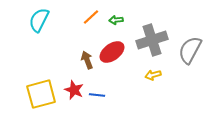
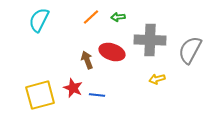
green arrow: moved 2 px right, 3 px up
gray cross: moved 2 px left; rotated 20 degrees clockwise
red ellipse: rotated 55 degrees clockwise
yellow arrow: moved 4 px right, 4 px down
red star: moved 1 px left, 2 px up
yellow square: moved 1 px left, 1 px down
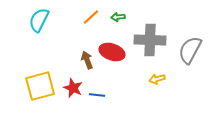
yellow square: moved 9 px up
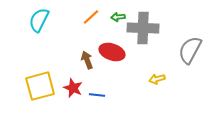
gray cross: moved 7 px left, 12 px up
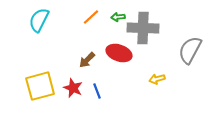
red ellipse: moved 7 px right, 1 px down
brown arrow: rotated 114 degrees counterclockwise
blue line: moved 4 px up; rotated 63 degrees clockwise
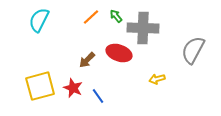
green arrow: moved 2 px left, 1 px up; rotated 56 degrees clockwise
gray semicircle: moved 3 px right
blue line: moved 1 px right, 5 px down; rotated 14 degrees counterclockwise
